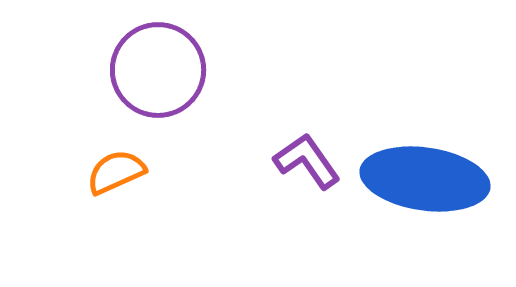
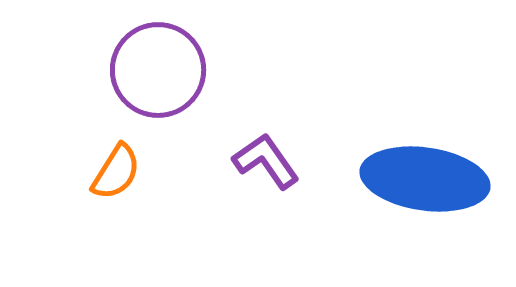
purple L-shape: moved 41 px left
orange semicircle: rotated 146 degrees clockwise
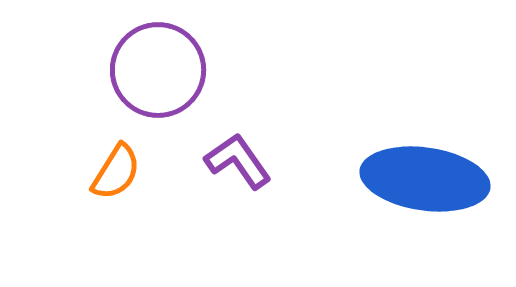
purple L-shape: moved 28 px left
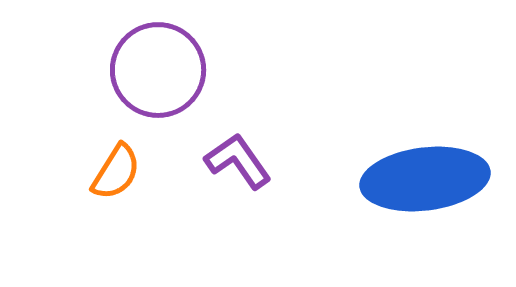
blue ellipse: rotated 15 degrees counterclockwise
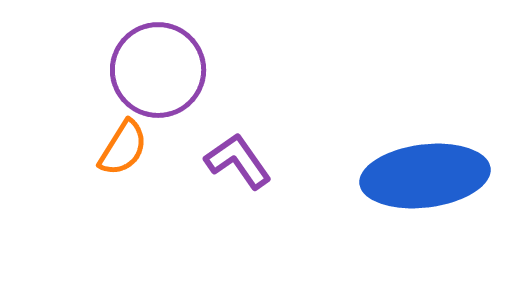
orange semicircle: moved 7 px right, 24 px up
blue ellipse: moved 3 px up
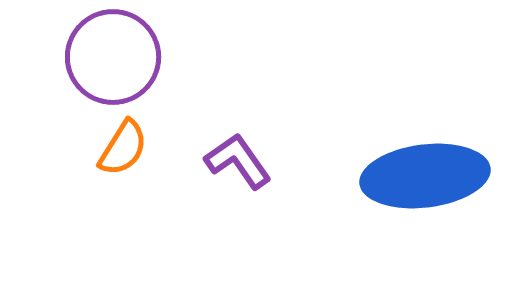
purple circle: moved 45 px left, 13 px up
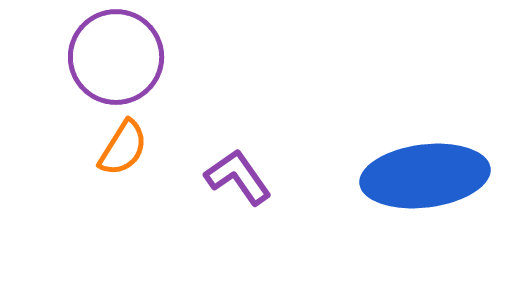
purple circle: moved 3 px right
purple L-shape: moved 16 px down
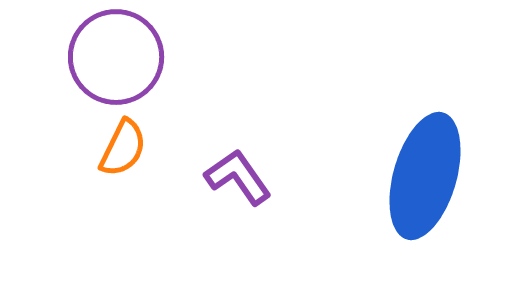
orange semicircle: rotated 6 degrees counterclockwise
blue ellipse: rotated 67 degrees counterclockwise
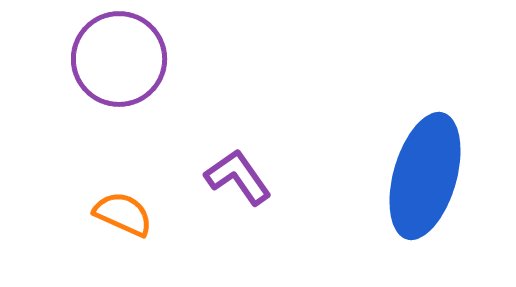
purple circle: moved 3 px right, 2 px down
orange semicircle: moved 66 px down; rotated 92 degrees counterclockwise
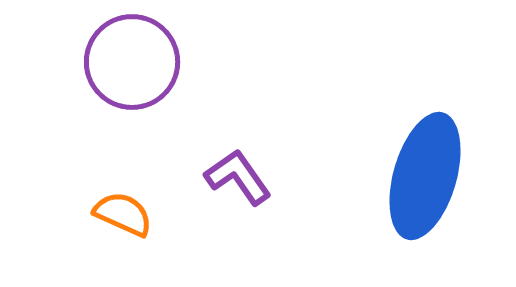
purple circle: moved 13 px right, 3 px down
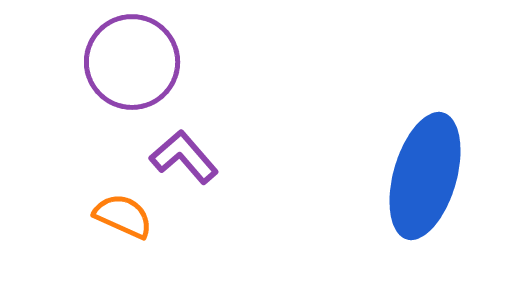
purple L-shape: moved 54 px left, 20 px up; rotated 6 degrees counterclockwise
orange semicircle: moved 2 px down
